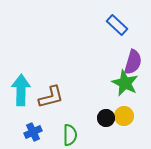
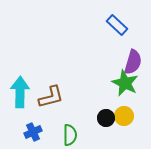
cyan arrow: moved 1 px left, 2 px down
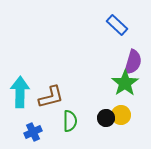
green star: rotated 12 degrees clockwise
yellow circle: moved 3 px left, 1 px up
green semicircle: moved 14 px up
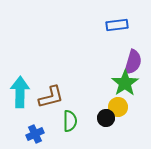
blue rectangle: rotated 50 degrees counterclockwise
yellow circle: moved 3 px left, 8 px up
blue cross: moved 2 px right, 2 px down
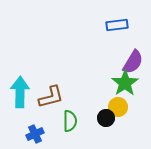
purple semicircle: rotated 15 degrees clockwise
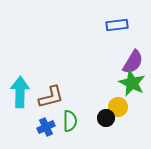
green star: moved 7 px right; rotated 12 degrees counterclockwise
blue cross: moved 11 px right, 7 px up
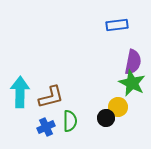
purple semicircle: rotated 20 degrees counterclockwise
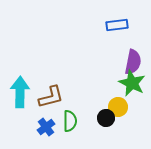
blue cross: rotated 12 degrees counterclockwise
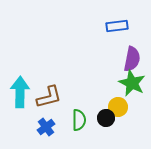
blue rectangle: moved 1 px down
purple semicircle: moved 1 px left, 3 px up
brown L-shape: moved 2 px left
green semicircle: moved 9 px right, 1 px up
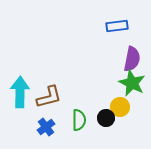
yellow circle: moved 2 px right
